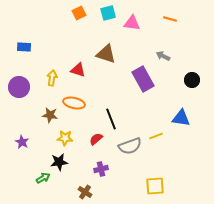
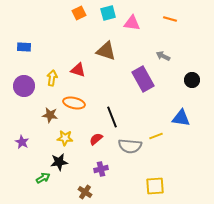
brown triangle: moved 3 px up
purple circle: moved 5 px right, 1 px up
black line: moved 1 px right, 2 px up
gray semicircle: rotated 25 degrees clockwise
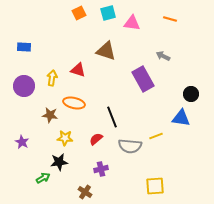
black circle: moved 1 px left, 14 px down
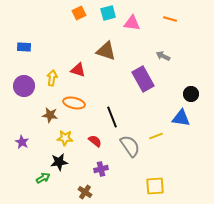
red semicircle: moved 1 px left, 2 px down; rotated 80 degrees clockwise
gray semicircle: rotated 130 degrees counterclockwise
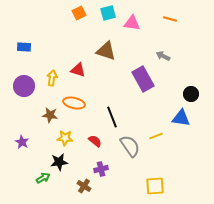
brown cross: moved 1 px left, 6 px up
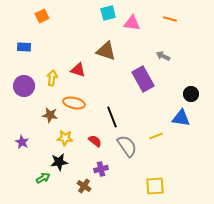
orange square: moved 37 px left, 3 px down
gray semicircle: moved 3 px left
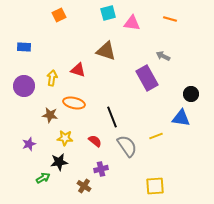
orange square: moved 17 px right, 1 px up
purple rectangle: moved 4 px right, 1 px up
purple star: moved 7 px right, 2 px down; rotated 24 degrees clockwise
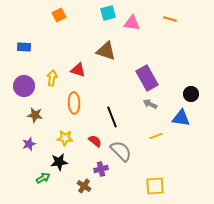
gray arrow: moved 13 px left, 48 px down
orange ellipse: rotated 75 degrees clockwise
brown star: moved 15 px left
gray semicircle: moved 6 px left, 5 px down; rotated 10 degrees counterclockwise
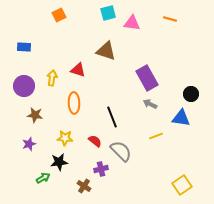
yellow square: moved 27 px right, 1 px up; rotated 30 degrees counterclockwise
